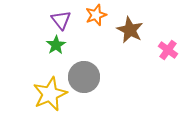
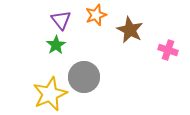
pink cross: rotated 18 degrees counterclockwise
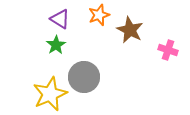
orange star: moved 3 px right
purple triangle: moved 1 px left, 1 px up; rotated 20 degrees counterclockwise
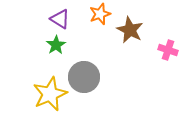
orange star: moved 1 px right, 1 px up
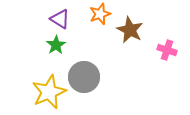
pink cross: moved 1 px left
yellow star: moved 1 px left, 2 px up
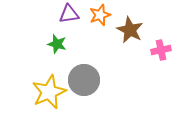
orange star: moved 1 px down
purple triangle: moved 9 px right, 5 px up; rotated 40 degrees counterclockwise
green star: moved 1 px right, 1 px up; rotated 24 degrees counterclockwise
pink cross: moved 6 px left; rotated 30 degrees counterclockwise
gray circle: moved 3 px down
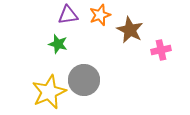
purple triangle: moved 1 px left, 1 px down
green star: moved 1 px right
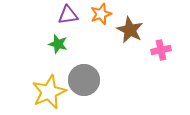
orange star: moved 1 px right, 1 px up
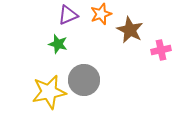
purple triangle: rotated 15 degrees counterclockwise
yellow star: rotated 12 degrees clockwise
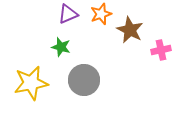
purple triangle: moved 1 px up
green star: moved 3 px right, 3 px down
yellow star: moved 18 px left, 9 px up
